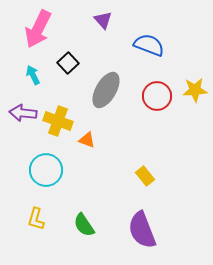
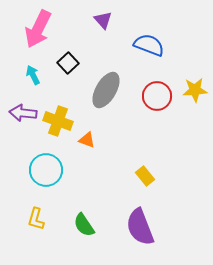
purple semicircle: moved 2 px left, 3 px up
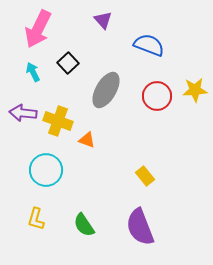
cyan arrow: moved 3 px up
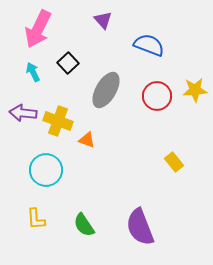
yellow rectangle: moved 29 px right, 14 px up
yellow L-shape: rotated 20 degrees counterclockwise
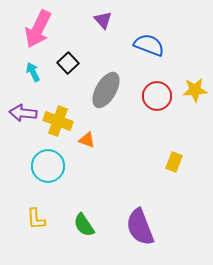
yellow rectangle: rotated 60 degrees clockwise
cyan circle: moved 2 px right, 4 px up
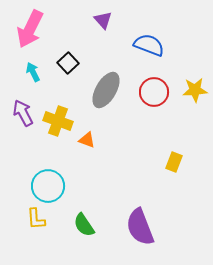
pink arrow: moved 8 px left
red circle: moved 3 px left, 4 px up
purple arrow: rotated 56 degrees clockwise
cyan circle: moved 20 px down
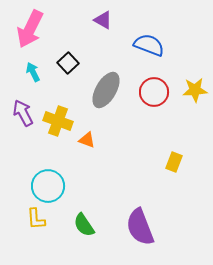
purple triangle: rotated 18 degrees counterclockwise
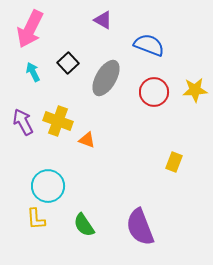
gray ellipse: moved 12 px up
purple arrow: moved 9 px down
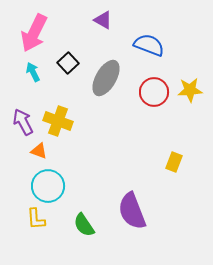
pink arrow: moved 4 px right, 4 px down
yellow star: moved 5 px left
orange triangle: moved 48 px left, 11 px down
purple semicircle: moved 8 px left, 16 px up
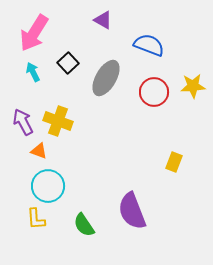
pink arrow: rotated 6 degrees clockwise
yellow star: moved 3 px right, 4 px up
